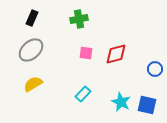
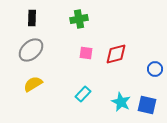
black rectangle: rotated 21 degrees counterclockwise
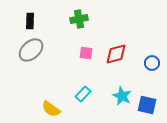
black rectangle: moved 2 px left, 3 px down
blue circle: moved 3 px left, 6 px up
yellow semicircle: moved 18 px right, 25 px down; rotated 114 degrees counterclockwise
cyan star: moved 1 px right, 6 px up
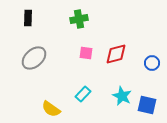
black rectangle: moved 2 px left, 3 px up
gray ellipse: moved 3 px right, 8 px down
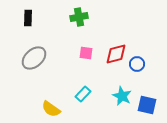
green cross: moved 2 px up
blue circle: moved 15 px left, 1 px down
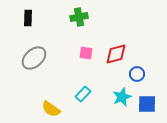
blue circle: moved 10 px down
cyan star: moved 1 px down; rotated 24 degrees clockwise
blue square: moved 1 px up; rotated 12 degrees counterclockwise
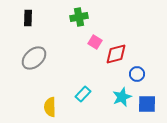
pink square: moved 9 px right, 11 px up; rotated 24 degrees clockwise
yellow semicircle: moved 1 px left, 2 px up; rotated 54 degrees clockwise
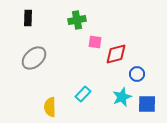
green cross: moved 2 px left, 3 px down
pink square: rotated 24 degrees counterclockwise
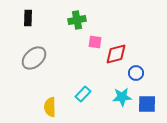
blue circle: moved 1 px left, 1 px up
cyan star: rotated 18 degrees clockwise
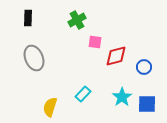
green cross: rotated 18 degrees counterclockwise
red diamond: moved 2 px down
gray ellipse: rotated 70 degrees counterclockwise
blue circle: moved 8 px right, 6 px up
cyan star: rotated 30 degrees counterclockwise
yellow semicircle: rotated 18 degrees clockwise
